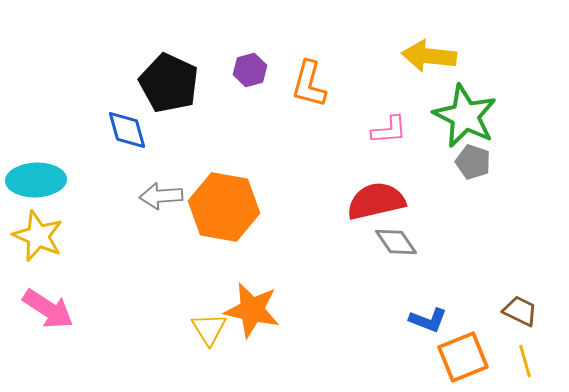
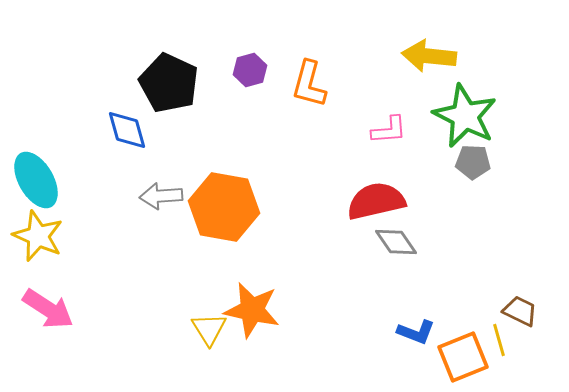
gray pentagon: rotated 16 degrees counterclockwise
cyan ellipse: rotated 62 degrees clockwise
blue L-shape: moved 12 px left, 12 px down
yellow line: moved 26 px left, 21 px up
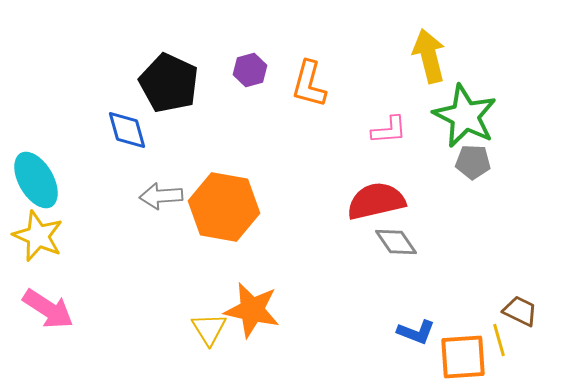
yellow arrow: rotated 70 degrees clockwise
orange square: rotated 18 degrees clockwise
